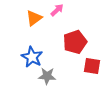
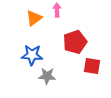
pink arrow: rotated 48 degrees counterclockwise
blue star: moved 2 px up; rotated 25 degrees counterclockwise
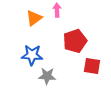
red pentagon: moved 1 px up
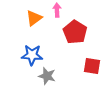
red pentagon: moved 9 px up; rotated 20 degrees counterclockwise
gray star: rotated 12 degrees clockwise
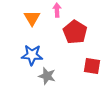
orange triangle: moved 2 px left; rotated 24 degrees counterclockwise
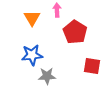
blue star: rotated 10 degrees counterclockwise
gray star: rotated 18 degrees counterclockwise
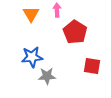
orange triangle: moved 1 px left, 4 px up
blue star: moved 2 px down
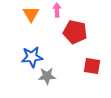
red pentagon: rotated 20 degrees counterclockwise
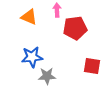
orange triangle: moved 2 px left, 3 px down; rotated 36 degrees counterclockwise
red pentagon: moved 4 px up; rotated 20 degrees counterclockwise
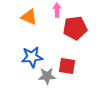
red square: moved 25 px left
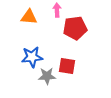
orange triangle: rotated 18 degrees counterclockwise
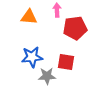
red square: moved 1 px left, 4 px up
